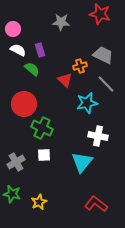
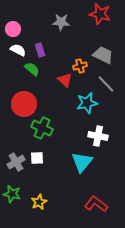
white square: moved 7 px left, 3 px down
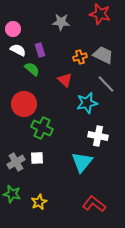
orange cross: moved 9 px up
red L-shape: moved 2 px left
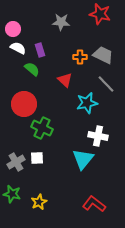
white semicircle: moved 2 px up
orange cross: rotated 16 degrees clockwise
cyan triangle: moved 1 px right, 3 px up
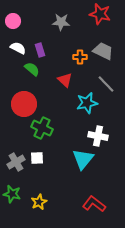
pink circle: moved 8 px up
gray trapezoid: moved 4 px up
